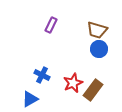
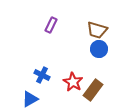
red star: moved 1 px up; rotated 18 degrees counterclockwise
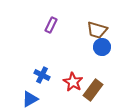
blue circle: moved 3 px right, 2 px up
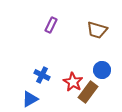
blue circle: moved 23 px down
brown rectangle: moved 5 px left, 2 px down
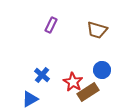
blue cross: rotated 14 degrees clockwise
brown rectangle: rotated 20 degrees clockwise
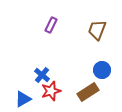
brown trapezoid: rotated 95 degrees clockwise
red star: moved 22 px left, 9 px down; rotated 24 degrees clockwise
blue triangle: moved 7 px left
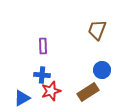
purple rectangle: moved 8 px left, 21 px down; rotated 28 degrees counterclockwise
blue cross: rotated 35 degrees counterclockwise
blue triangle: moved 1 px left, 1 px up
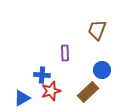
purple rectangle: moved 22 px right, 7 px down
brown rectangle: rotated 10 degrees counterclockwise
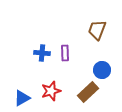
blue cross: moved 22 px up
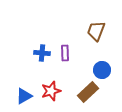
brown trapezoid: moved 1 px left, 1 px down
blue triangle: moved 2 px right, 2 px up
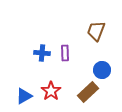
red star: rotated 18 degrees counterclockwise
